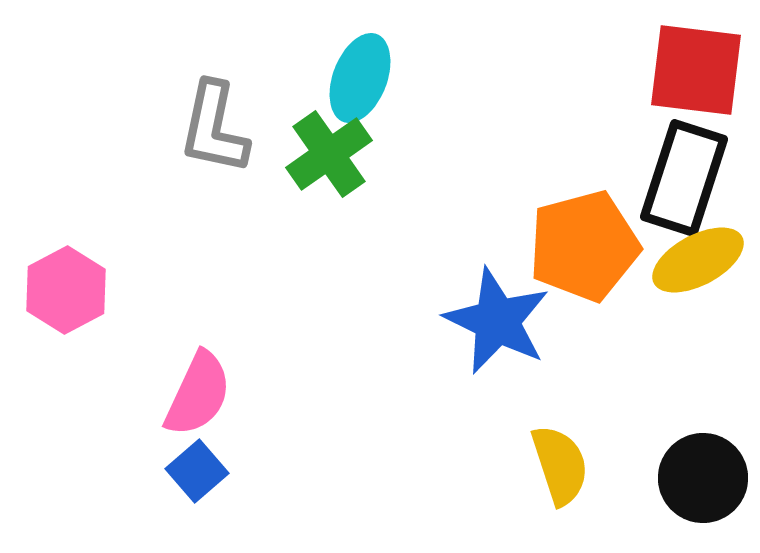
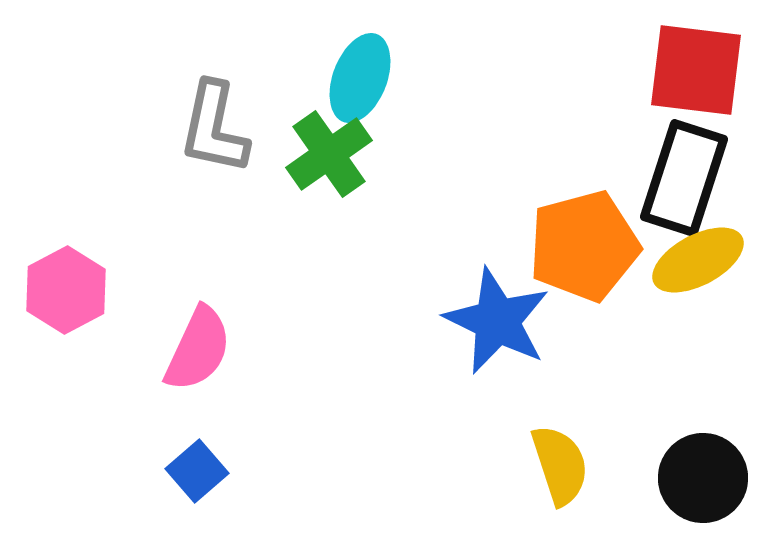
pink semicircle: moved 45 px up
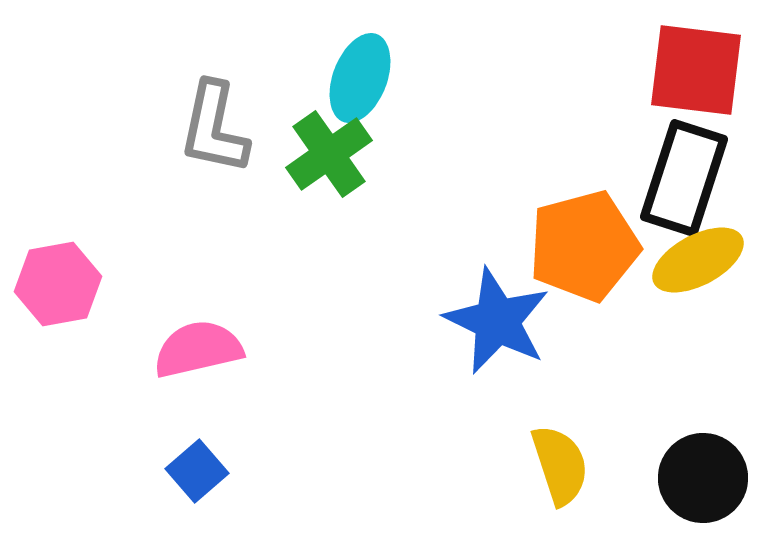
pink hexagon: moved 8 px left, 6 px up; rotated 18 degrees clockwise
pink semicircle: rotated 128 degrees counterclockwise
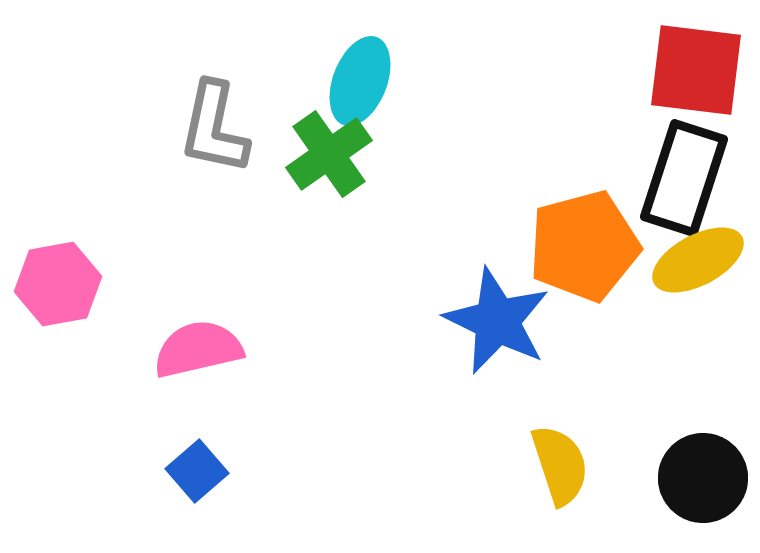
cyan ellipse: moved 3 px down
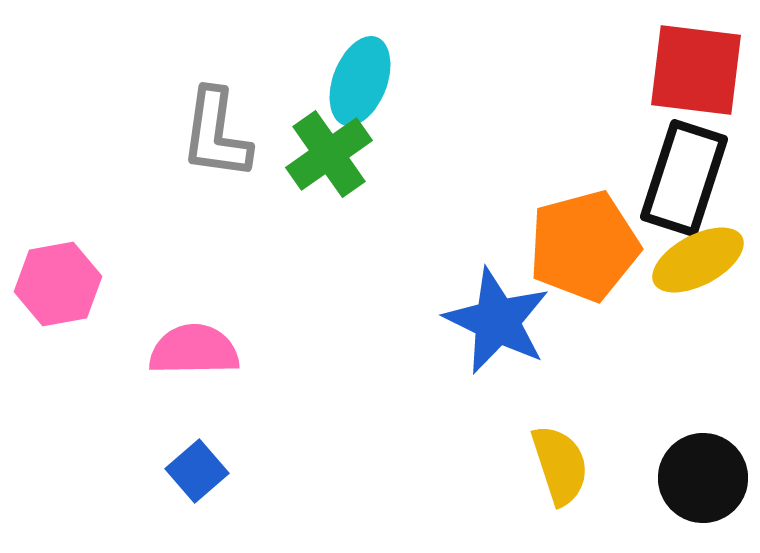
gray L-shape: moved 2 px right, 6 px down; rotated 4 degrees counterclockwise
pink semicircle: moved 4 px left, 1 px down; rotated 12 degrees clockwise
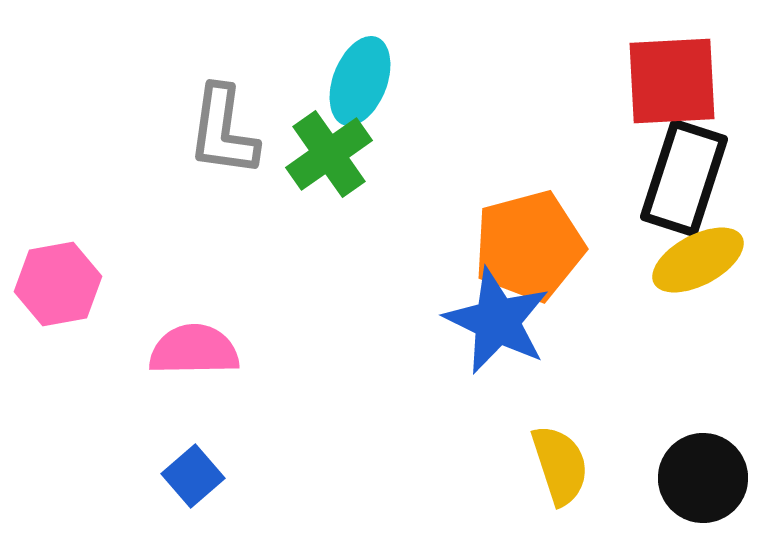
red square: moved 24 px left, 11 px down; rotated 10 degrees counterclockwise
gray L-shape: moved 7 px right, 3 px up
orange pentagon: moved 55 px left
blue square: moved 4 px left, 5 px down
